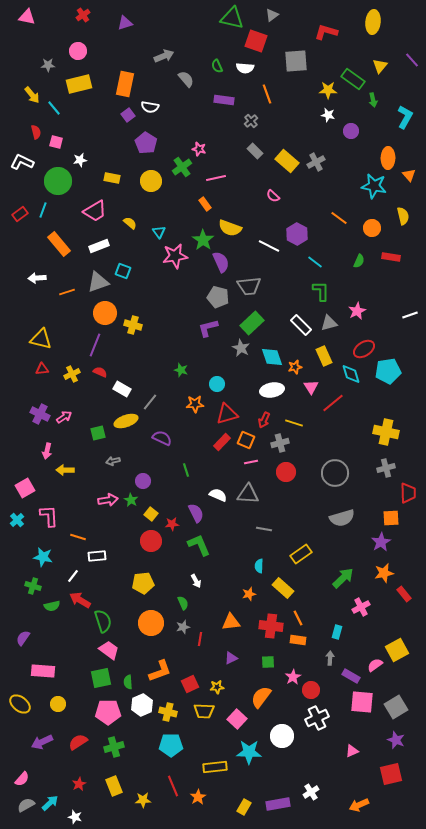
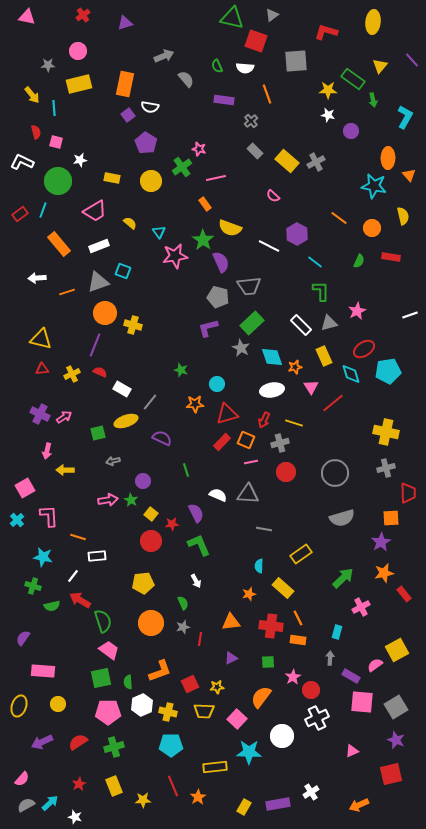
cyan line at (54, 108): rotated 35 degrees clockwise
yellow ellipse at (20, 704): moved 1 px left, 2 px down; rotated 70 degrees clockwise
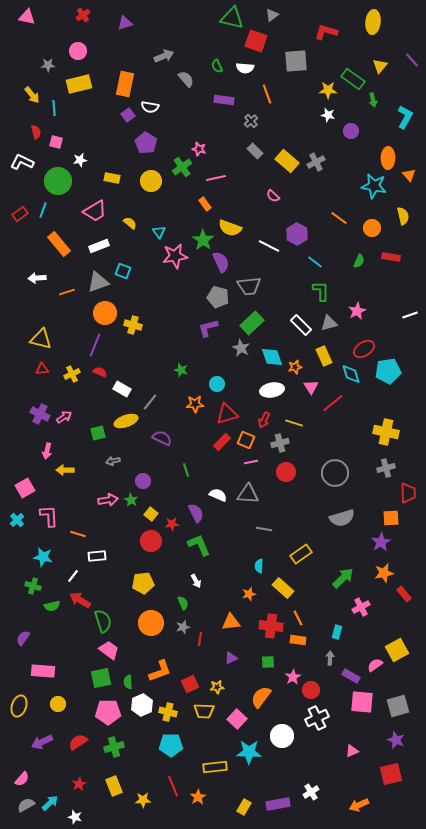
orange line at (78, 537): moved 3 px up
gray square at (396, 707): moved 2 px right, 1 px up; rotated 15 degrees clockwise
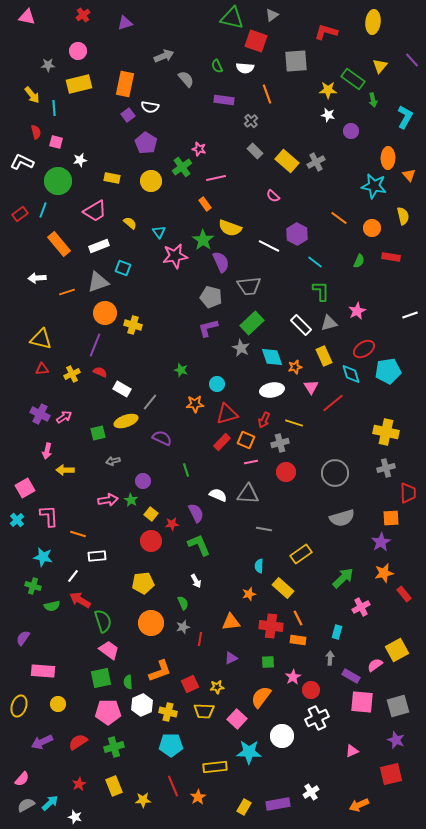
cyan square at (123, 271): moved 3 px up
gray pentagon at (218, 297): moved 7 px left
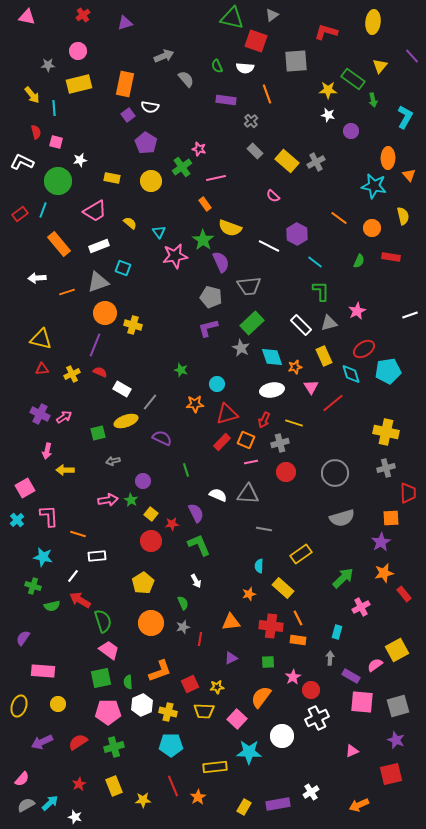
purple line at (412, 60): moved 4 px up
purple rectangle at (224, 100): moved 2 px right
yellow pentagon at (143, 583): rotated 25 degrees counterclockwise
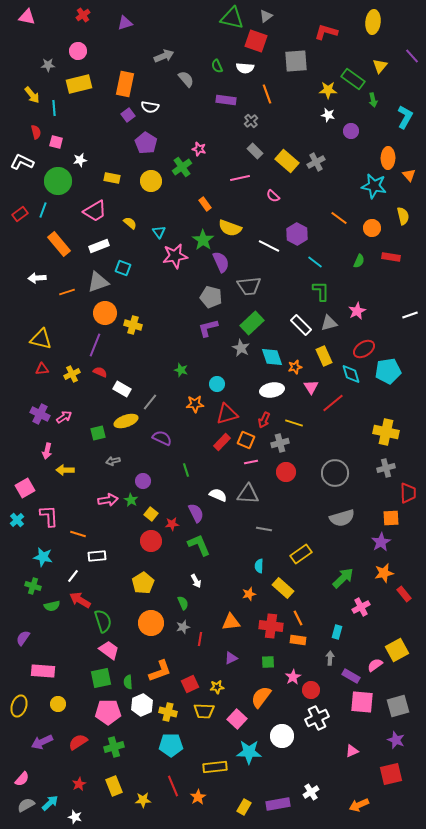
gray triangle at (272, 15): moved 6 px left, 1 px down
pink line at (216, 178): moved 24 px right
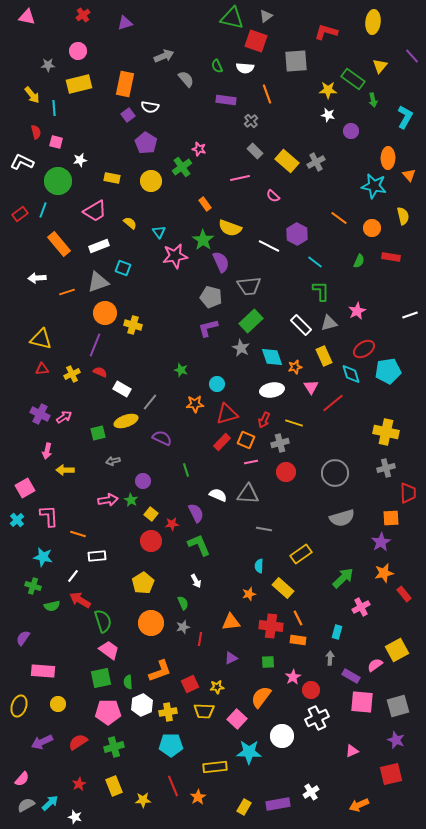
green rectangle at (252, 323): moved 1 px left, 2 px up
yellow cross at (168, 712): rotated 24 degrees counterclockwise
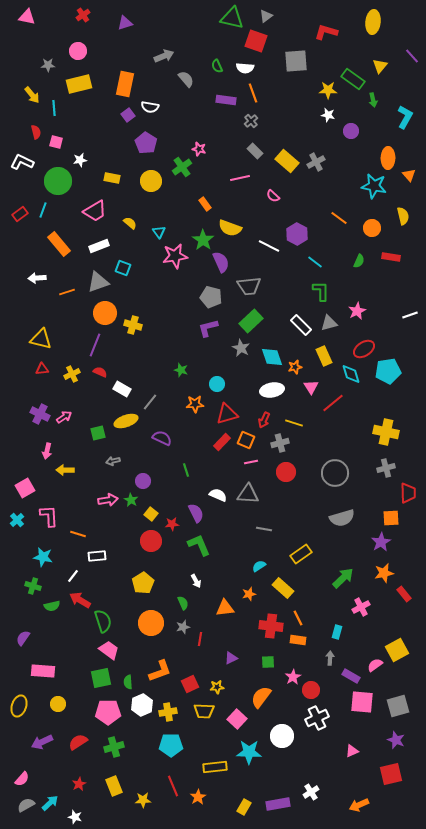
orange line at (267, 94): moved 14 px left, 1 px up
cyan semicircle at (259, 566): rotated 56 degrees clockwise
orange triangle at (231, 622): moved 6 px left, 14 px up
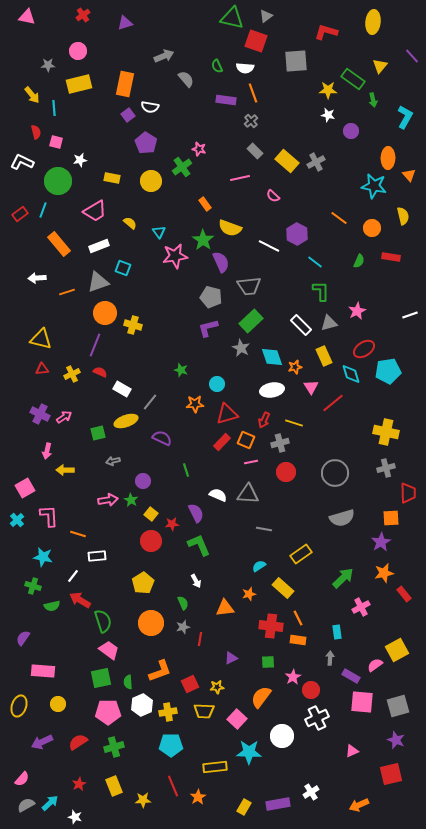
cyan rectangle at (337, 632): rotated 24 degrees counterclockwise
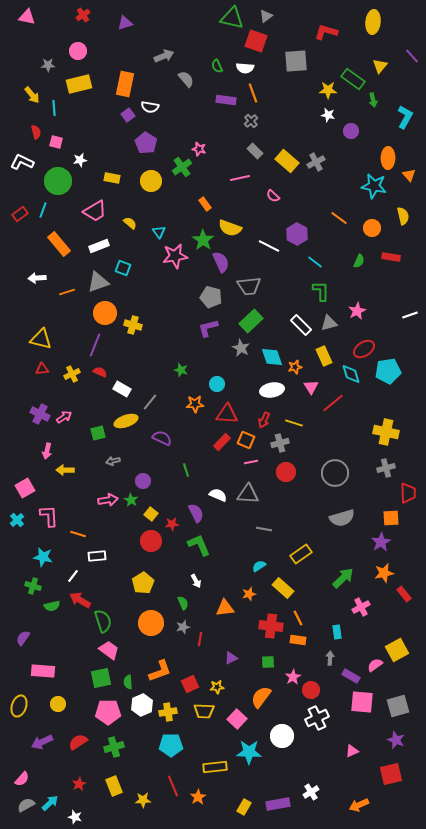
red triangle at (227, 414): rotated 20 degrees clockwise
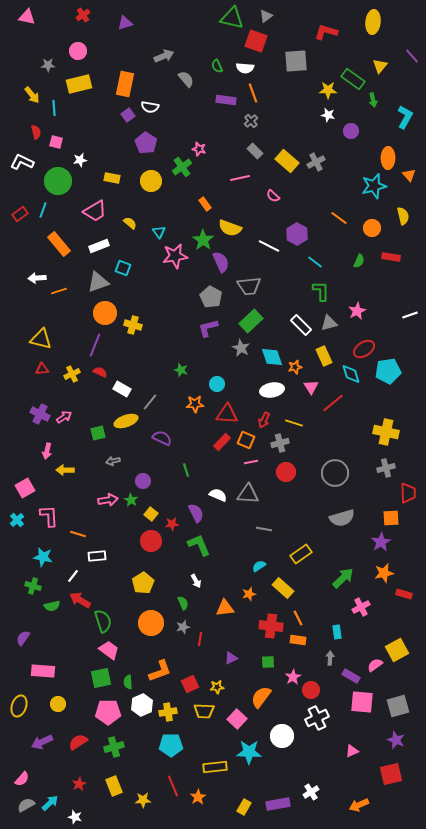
cyan star at (374, 186): rotated 25 degrees counterclockwise
orange line at (67, 292): moved 8 px left, 1 px up
gray pentagon at (211, 297): rotated 15 degrees clockwise
red rectangle at (404, 594): rotated 35 degrees counterclockwise
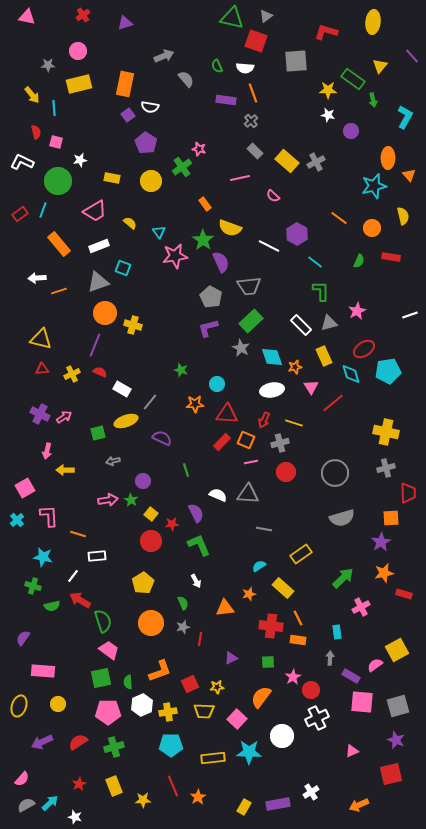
yellow rectangle at (215, 767): moved 2 px left, 9 px up
